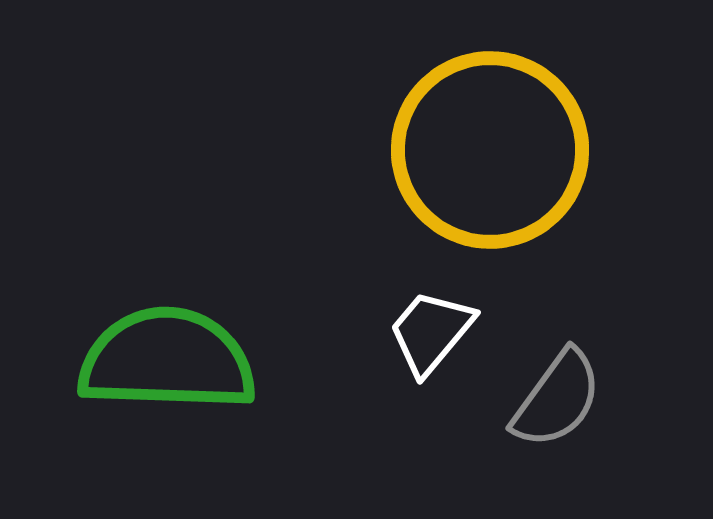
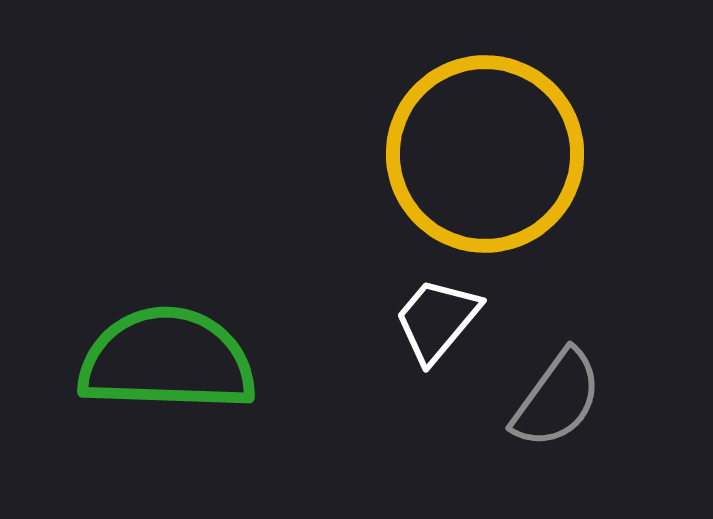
yellow circle: moved 5 px left, 4 px down
white trapezoid: moved 6 px right, 12 px up
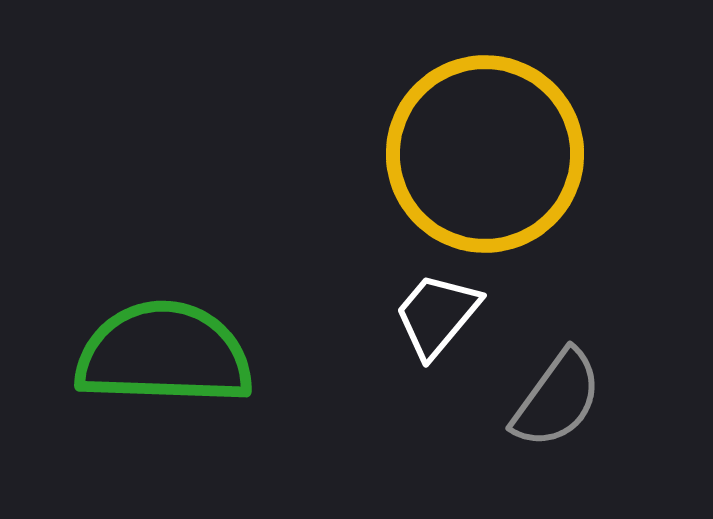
white trapezoid: moved 5 px up
green semicircle: moved 3 px left, 6 px up
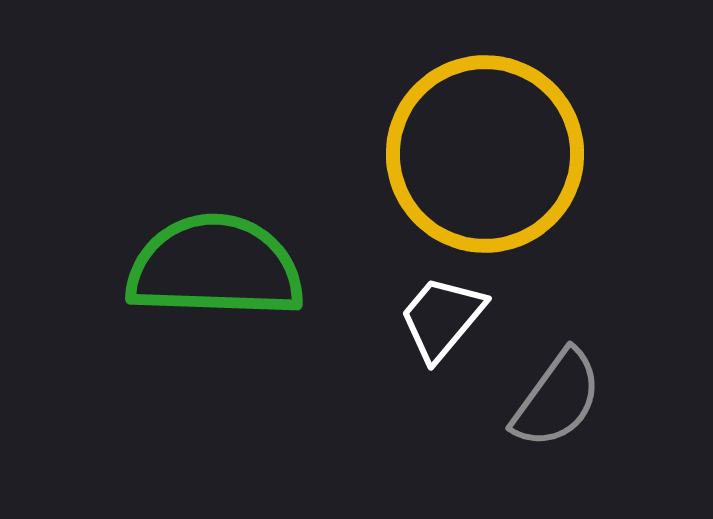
white trapezoid: moved 5 px right, 3 px down
green semicircle: moved 51 px right, 87 px up
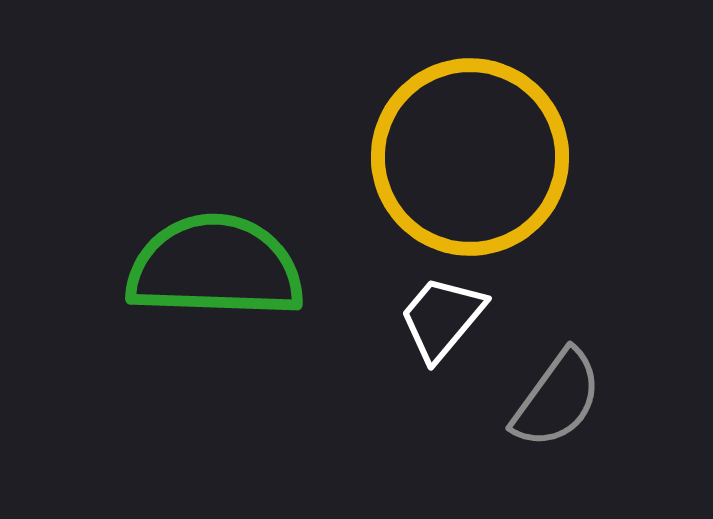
yellow circle: moved 15 px left, 3 px down
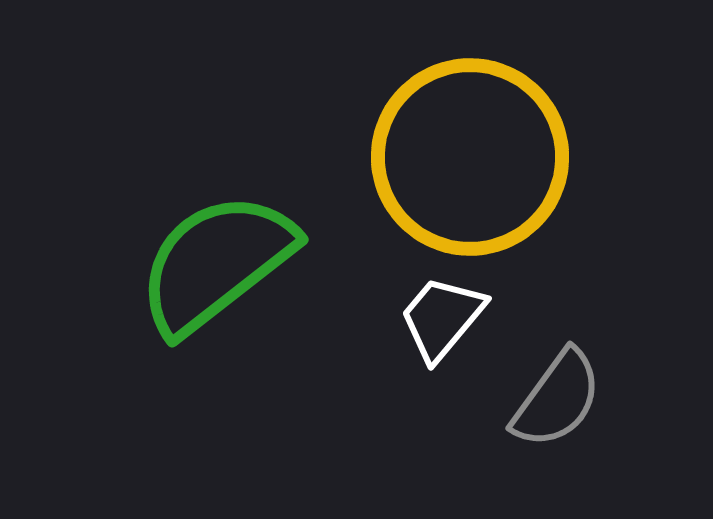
green semicircle: moved 1 px right, 4 px up; rotated 40 degrees counterclockwise
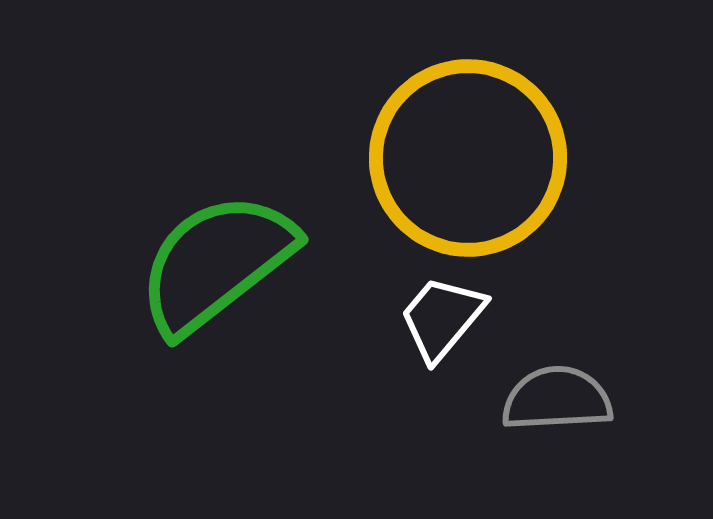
yellow circle: moved 2 px left, 1 px down
gray semicircle: rotated 129 degrees counterclockwise
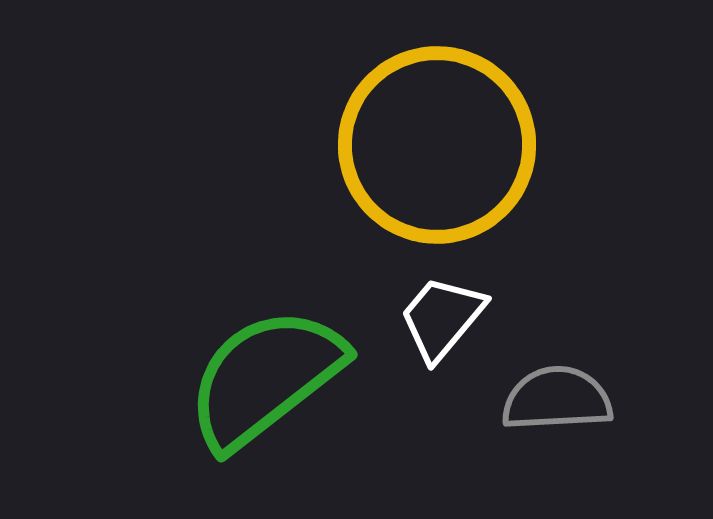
yellow circle: moved 31 px left, 13 px up
green semicircle: moved 49 px right, 115 px down
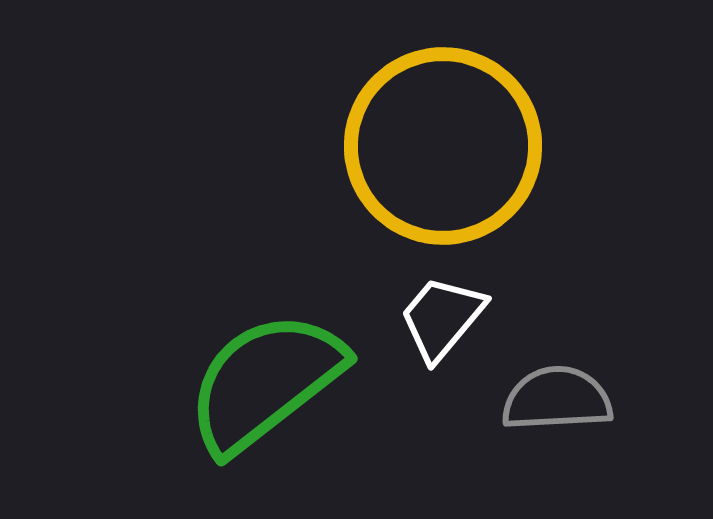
yellow circle: moved 6 px right, 1 px down
green semicircle: moved 4 px down
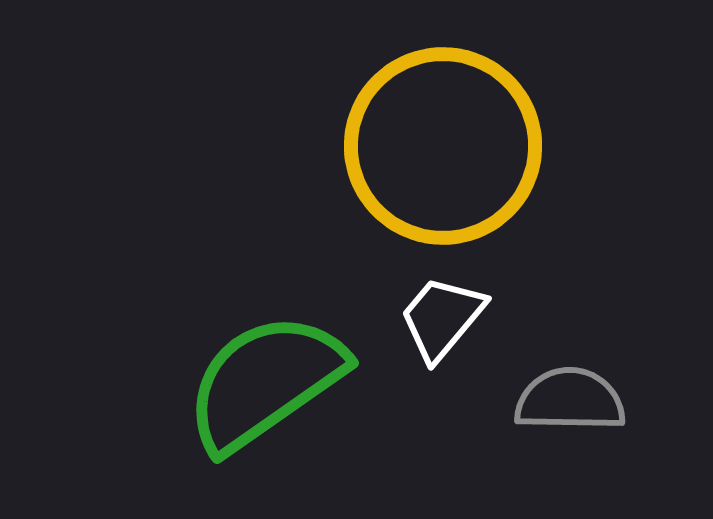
green semicircle: rotated 3 degrees clockwise
gray semicircle: moved 13 px right, 1 px down; rotated 4 degrees clockwise
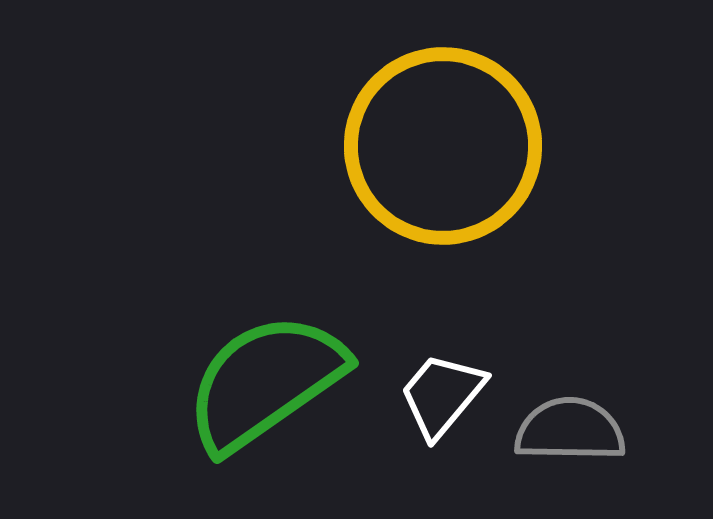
white trapezoid: moved 77 px down
gray semicircle: moved 30 px down
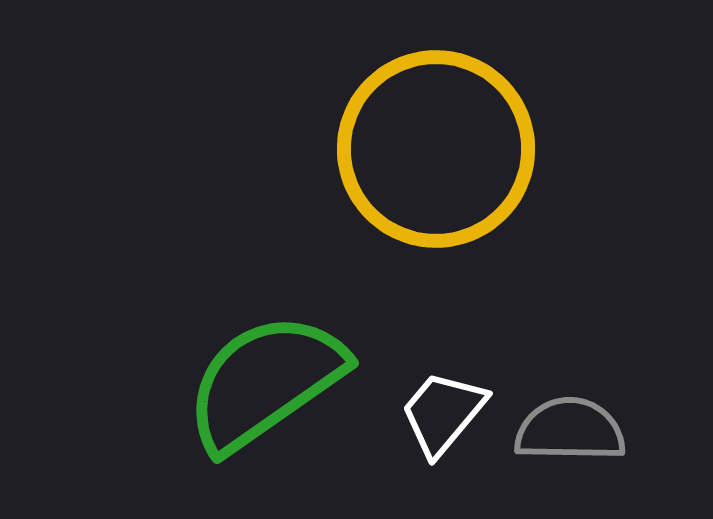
yellow circle: moved 7 px left, 3 px down
white trapezoid: moved 1 px right, 18 px down
